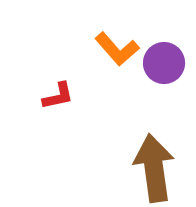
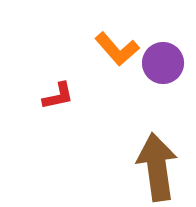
purple circle: moved 1 px left
brown arrow: moved 3 px right, 1 px up
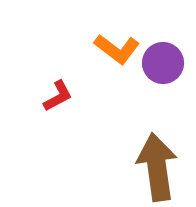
orange L-shape: rotated 12 degrees counterclockwise
red L-shape: rotated 16 degrees counterclockwise
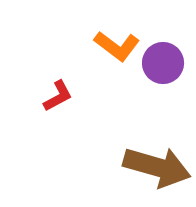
orange L-shape: moved 3 px up
brown arrow: rotated 114 degrees clockwise
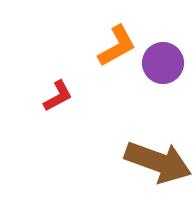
orange L-shape: rotated 66 degrees counterclockwise
brown arrow: moved 1 px right, 5 px up; rotated 4 degrees clockwise
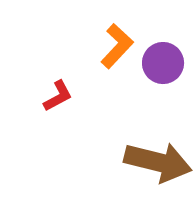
orange L-shape: rotated 18 degrees counterclockwise
brown arrow: rotated 6 degrees counterclockwise
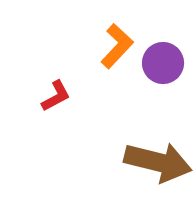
red L-shape: moved 2 px left
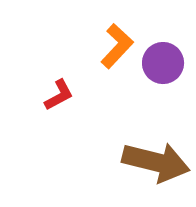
red L-shape: moved 3 px right, 1 px up
brown arrow: moved 2 px left
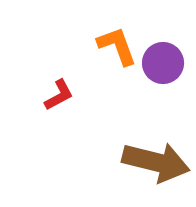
orange L-shape: rotated 63 degrees counterclockwise
